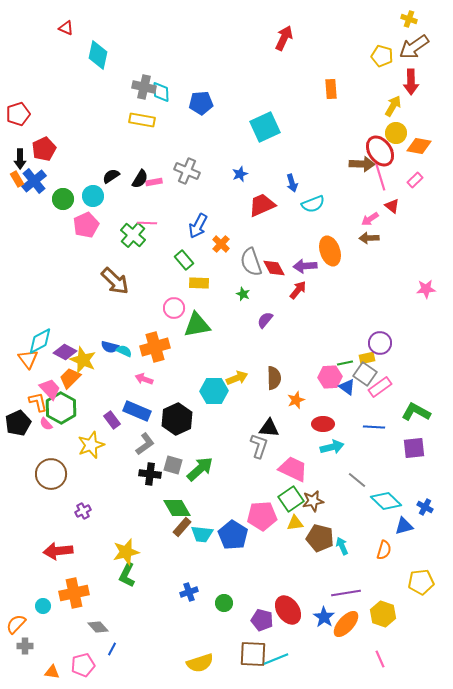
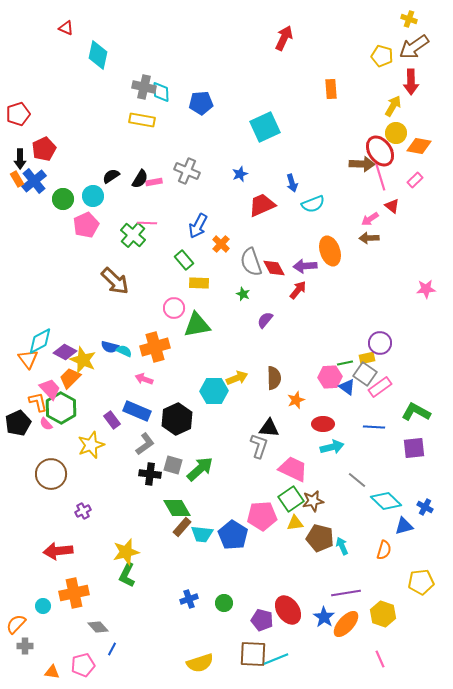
blue cross at (189, 592): moved 7 px down
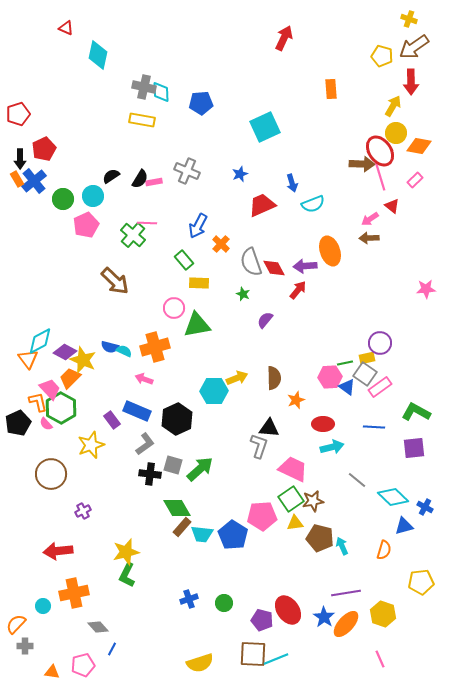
cyan diamond at (386, 501): moved 7 px right, 4 px up
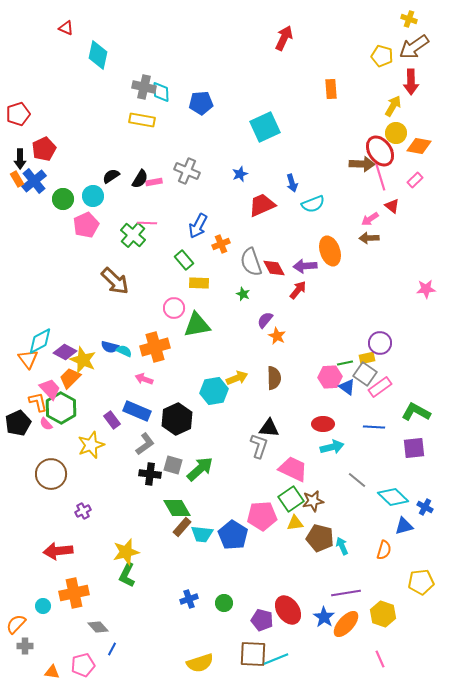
orange cross at (221, 244): rotated 24 degrees clockwise
cyan hexagon at (214, 391): rotated 8 degrees counterclockwise
orange star at (296, 400): moved 19 px left, 64 px up; rotated 24 degrees counterclockwise
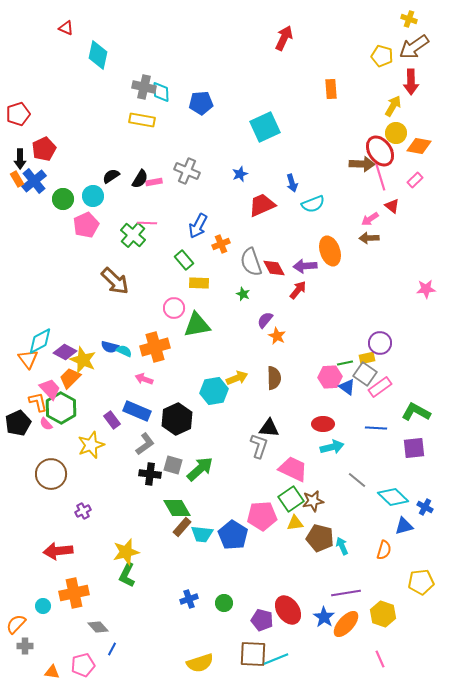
blue line at (374, 427): moved 2 px right, 1 px down
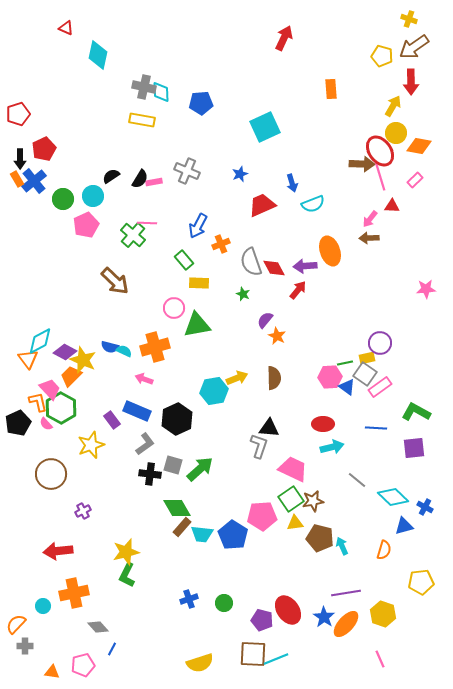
red triangle at (392, 206): rotated 35 degrees counterclockwise
pink arrow at (370, 219): rotated 18 degrees counterclockwise
orange trapezoid at (70, 378): moved 1 px right, 2 px up
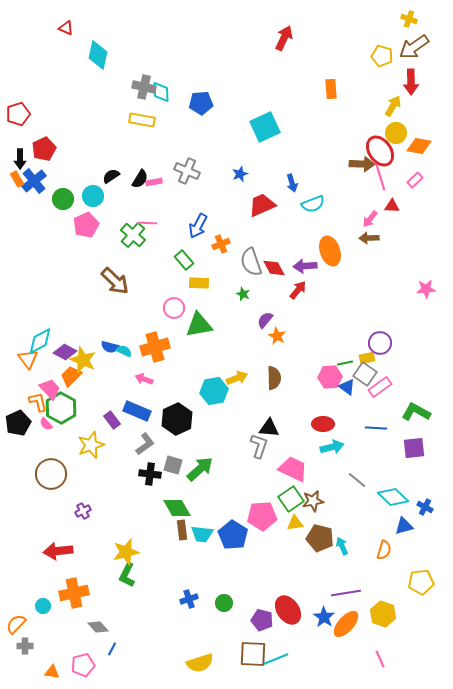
green triangle at (197, 325): moved 2 px right
brown rectangle at (182, 527): moved 3 px down; rotated 48 degrees counterclockwise
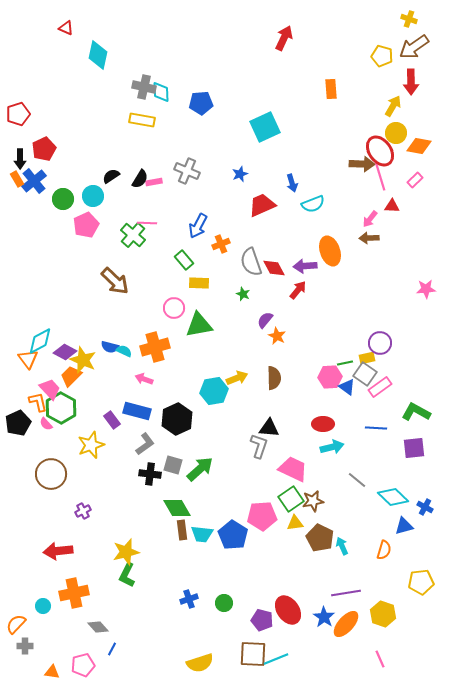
blue rectangle at (137, 411): rotated 8 degrees counterclockwise
brown pentagon at (320, 538): rotated 12 degrees clockwise
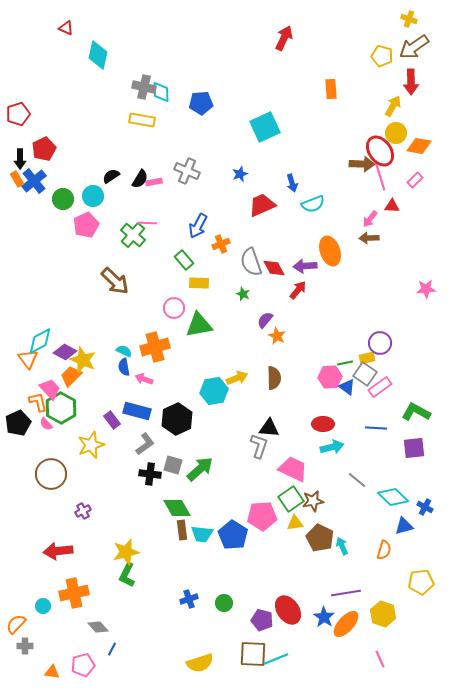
blue semicircle at (110, 347): moved 14 px right, 20 px down; rotated 66 degrees clockwise
